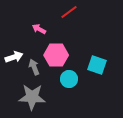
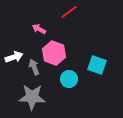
pink hexagon: moved 2 px left, 2 px up; rotated 20 degrees clockwise
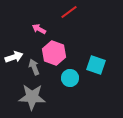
cyan square: moved 1 px left
cyan circle: moved 1 px right, 1 px up
